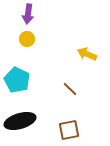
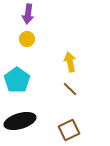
yellow arrow: moved 17 px left, 8 px down; rotated 54 degrees clockwise
cyan pentagon: rotated 10 degrees clockwise
brown square: rotated 15 degrees counterclockwise
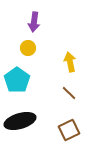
purple arrow: moved 6 px right, 8 px down
yellow circle: moved 1 px right, 9 px down
brown line: moved 1 px left, 4 px down
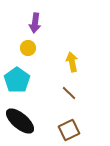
purple arrow: moved 1 px right, 1 px down
yellow arrow: moved 2 px right
black ellipse: rotated 56 degrees clockwise
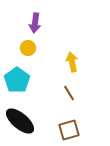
brown line: rotated 14 degrees clockwise
brown square: rotated 10 degrees clockwise
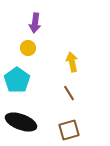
black ellipse: moved 1 px right, 1 px down; rotated 20 degrees counterclockwise
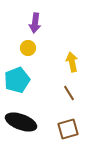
cyan pentagon: rotated 15 degrees clockwise
brown square: moved 1 px left, 1 px up
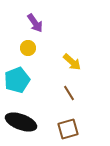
purple arrow: rotated 42 degrees counterclockwise
yellow arrow: rotated 144 degrees clockwise
